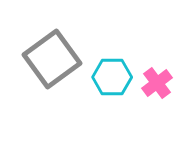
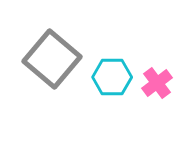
gray square: rotated 14 degrees counterclockwise
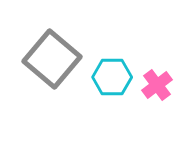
pink cross: moved 2 px down
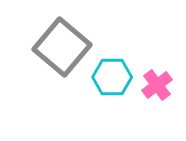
gray square: moved 10 px right, 12 px up
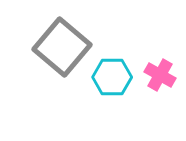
pink cross: moved 3 px right, 10 px up; rotated 24 degrees counterclockwise
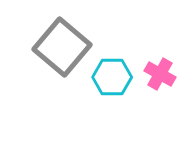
pink cross: moved 1 px up
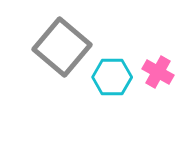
pink cross: moved 2 px left, 2 px up
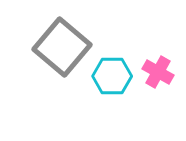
cyan hexagon: moved 1 px up
